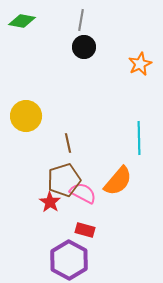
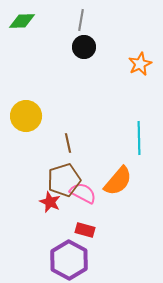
green diamond: rotated 12 degrees counterclockwise
red star: rotated 10 degrees counterclockwise
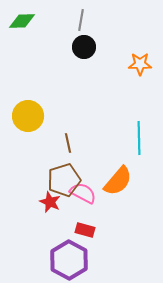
orange star: rotated 25 degrees clockwise
yellow circle: moved 2 px right
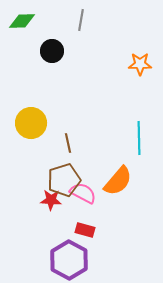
black circle: moved 32 px left, 4 px down
yellow circle: moved 3 px right, 7 px down
red star: moved 1 px right, 2 px up; rotated 20 degrees counterclockwise
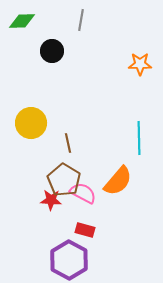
brown pentagon: rotated 24 degrees counterclockwise
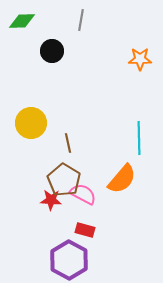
orange star: moved 5 px up
orange semicircle: moved 4 px right, 2 px up
pink semicircle: moved 1 px down
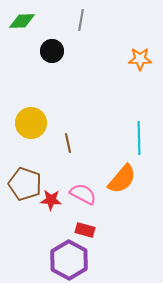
brown pentagon: moved 39 px left, 4 px down; rotated 12 degrees counterclockwise
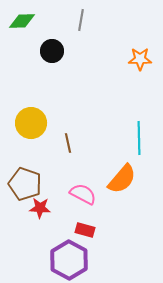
red star: moved 11 px left, 8 px down
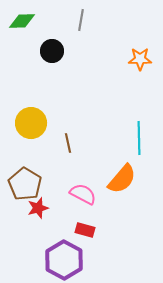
brown pentagon: rotated 12 degrees clockwise
red star: moved 2 px left; rotated 20 degrees counterclockwise
purple hexagon: moved 5 px left
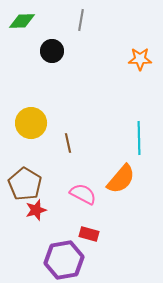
orange semicircle: moved 1 px left
red star: moved 2 px left, 2 px down
red rectangle: moved 4 px right, 4 px down
purple hexagon: rotated 21 degrees clockwise
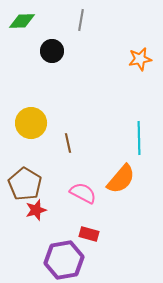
orange star: rotated 10 degrees counterclockwise
pink semicircle: moved 1 px up
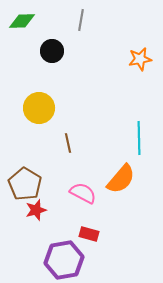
yellow circle: moved 8 px right, 15 px up
